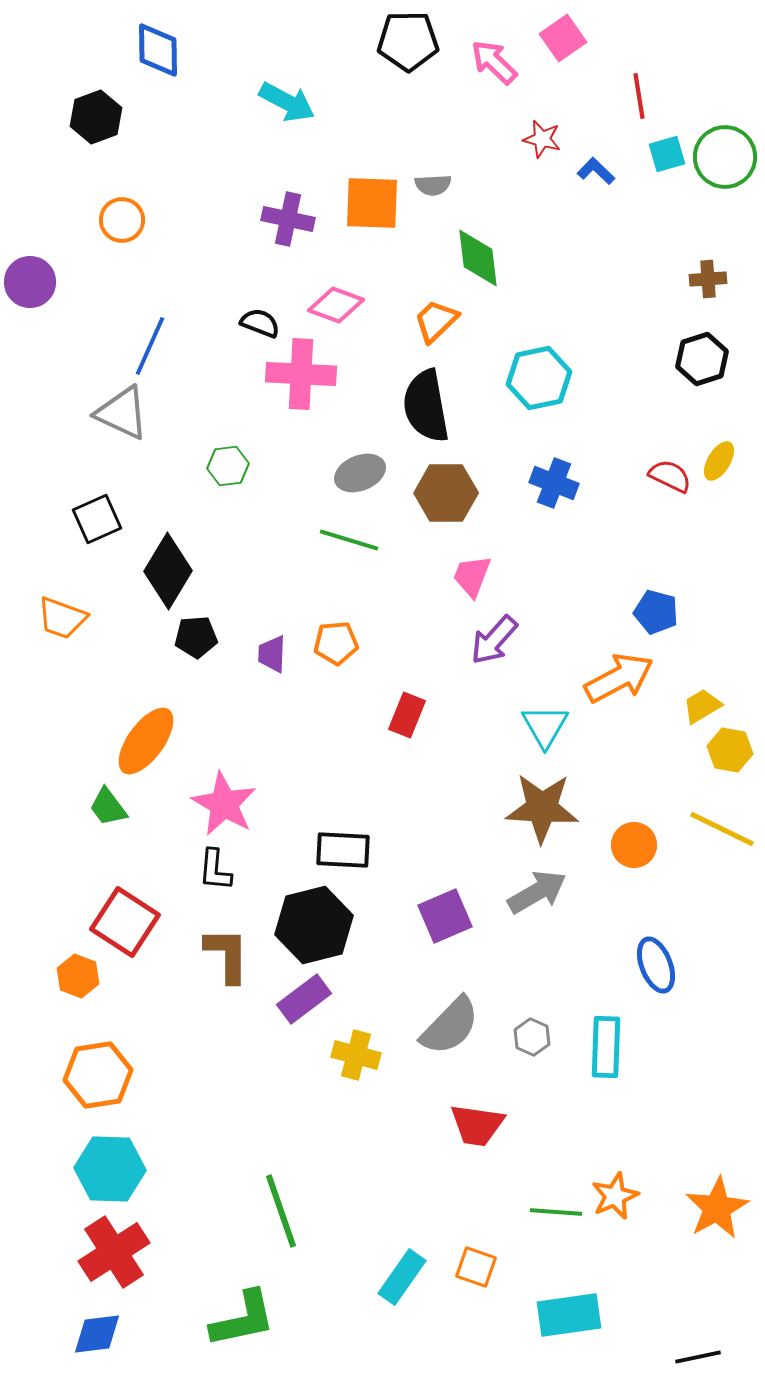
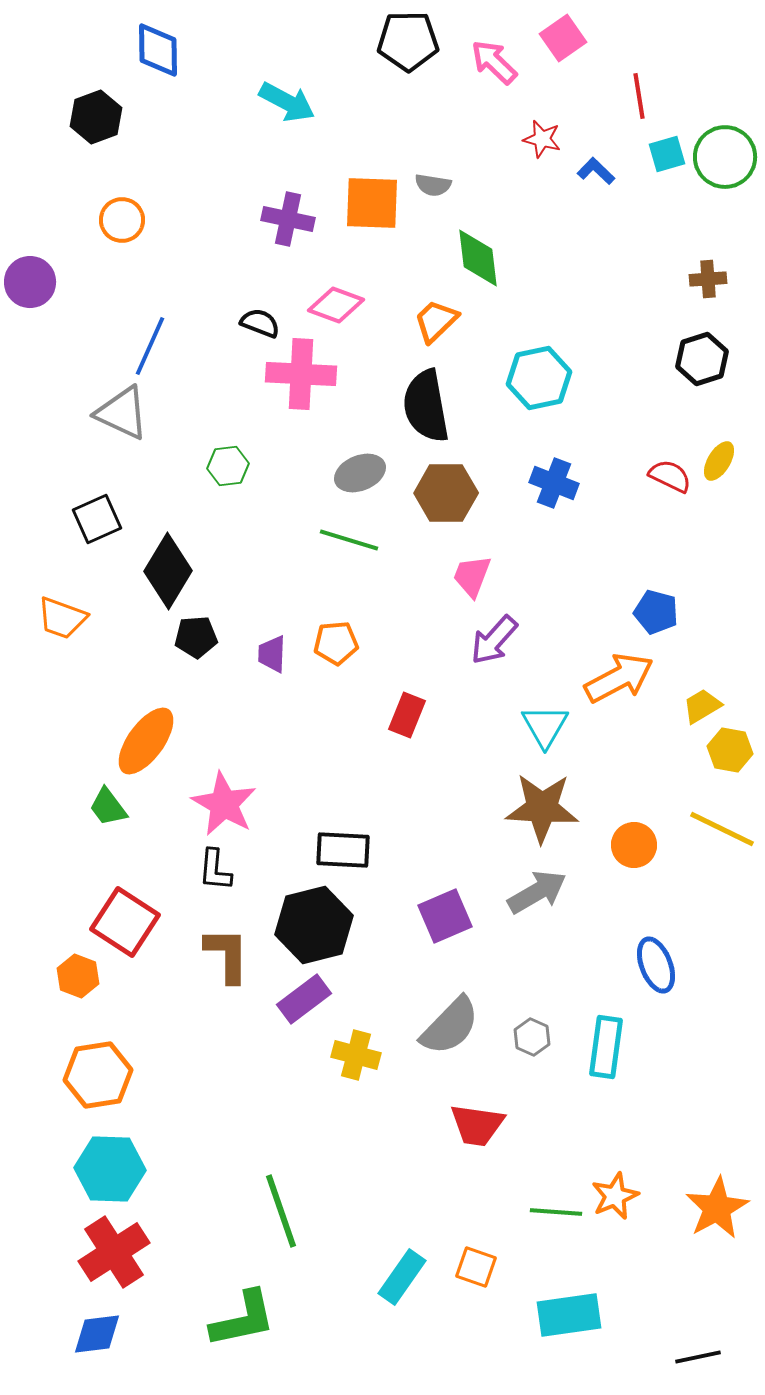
gray semicircle at (433, 185): rotated 12 degrees clockwise
cyan rectangle at (606, 1047): rotated 6 degrees clockwise
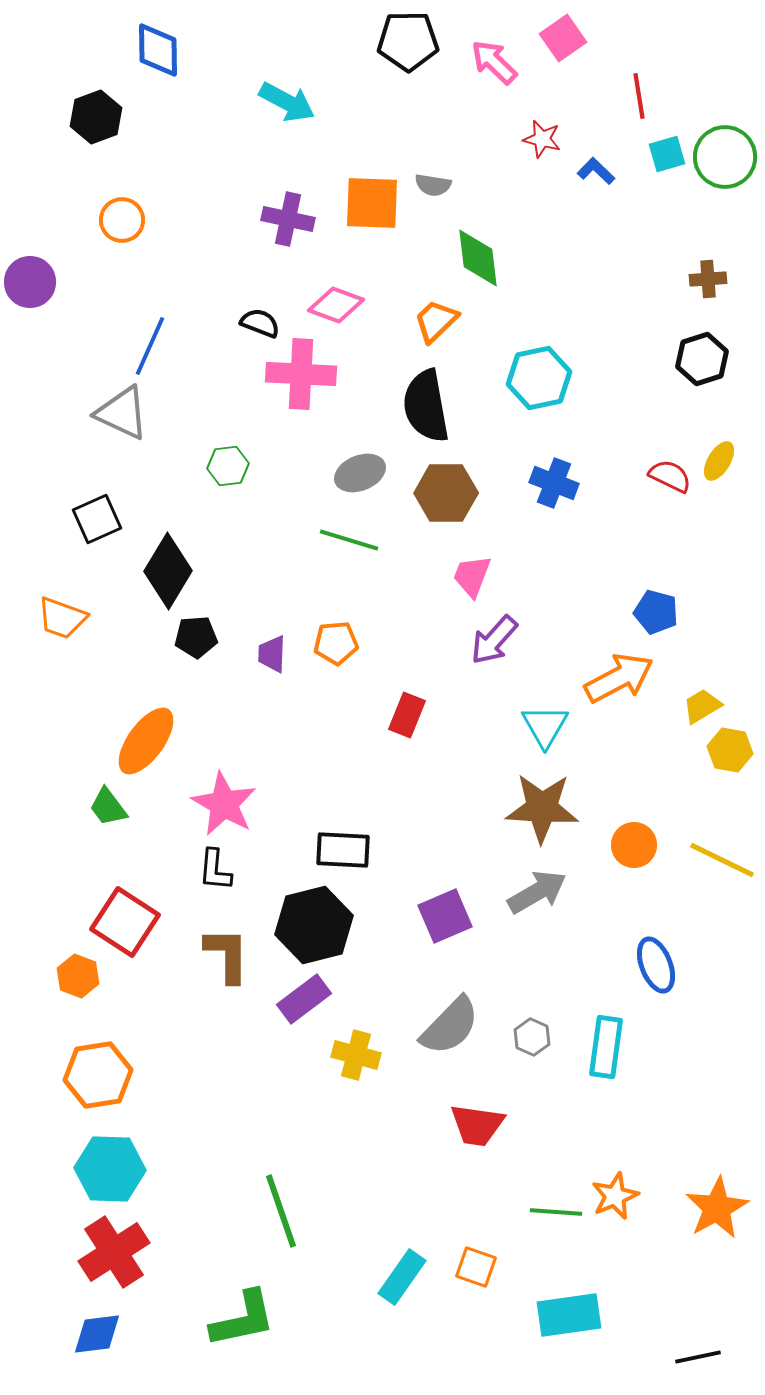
yellow line at (722, 829): moved 31 px down
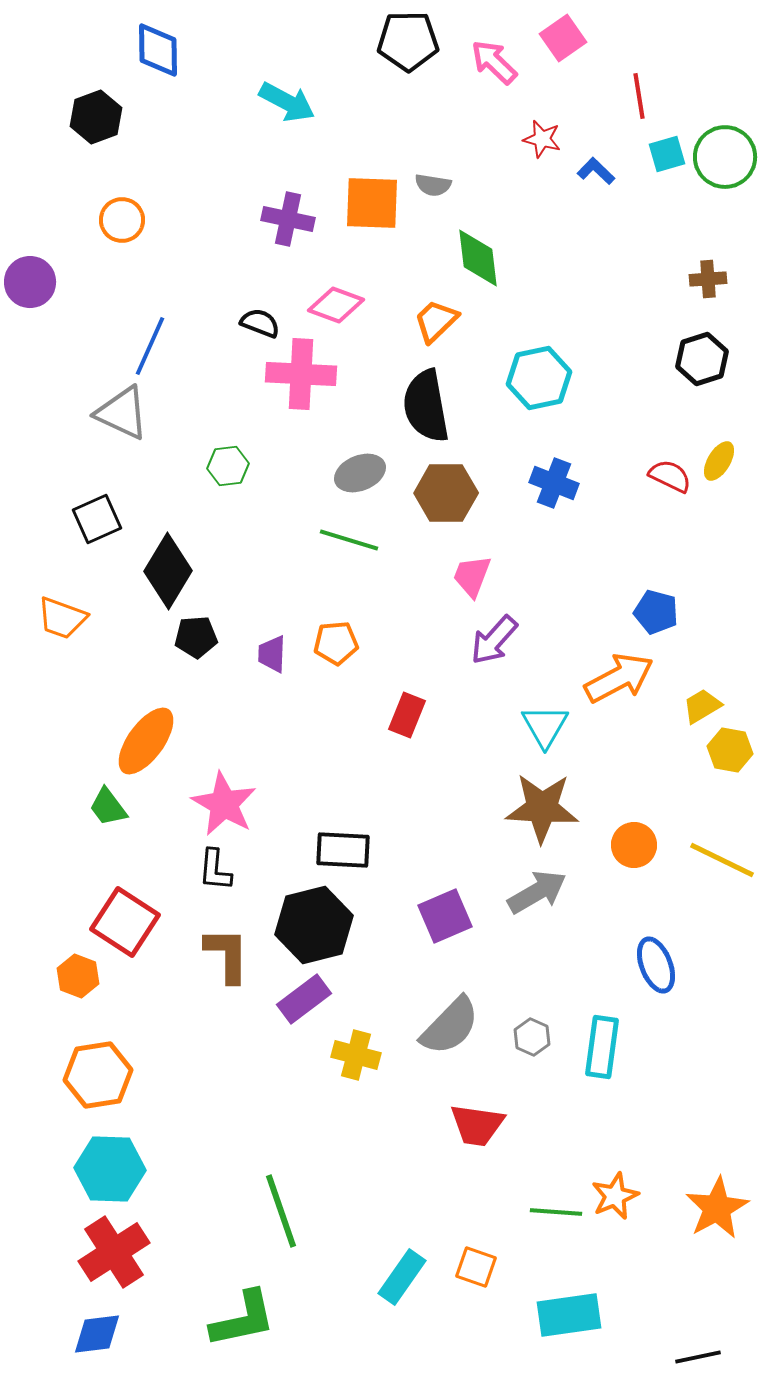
cyan rectangle at (606, 1047): moved 4 px left
